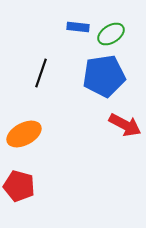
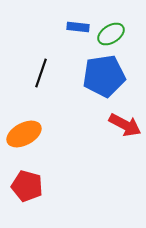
red pentagon: moved 8 px right
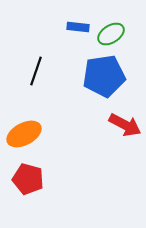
black line: moved 5 px left, 2 px up
red pentagon: moved 1 px right, 7 px up
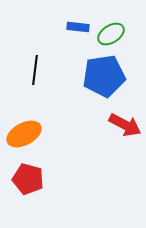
black line: moved 1 px left, 1 px up; rotated 12 degrees counterclockwise
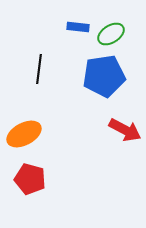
black line: moved 4 px right, 1 px up
red arrow: moved 5 px down
red pentagon: moved 2 px right
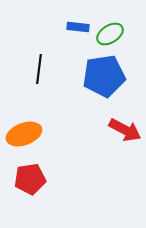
green ellipse: moved 1 px left
orange ellipse: rotated 8 degrees clockwise
red pentagon: rotated 24 degrees counterclockwise
